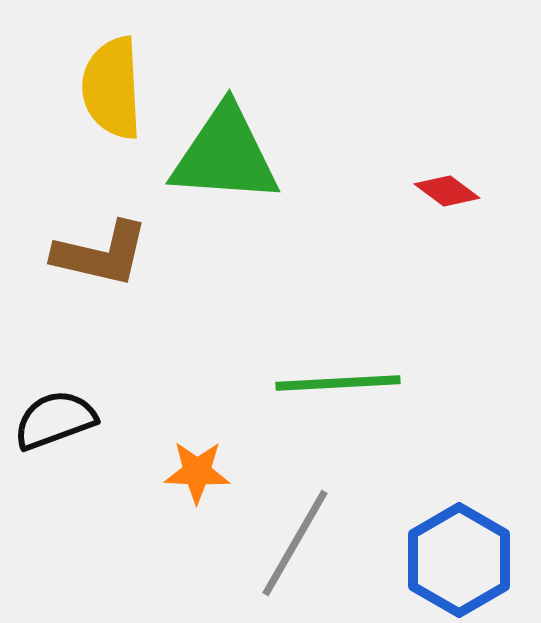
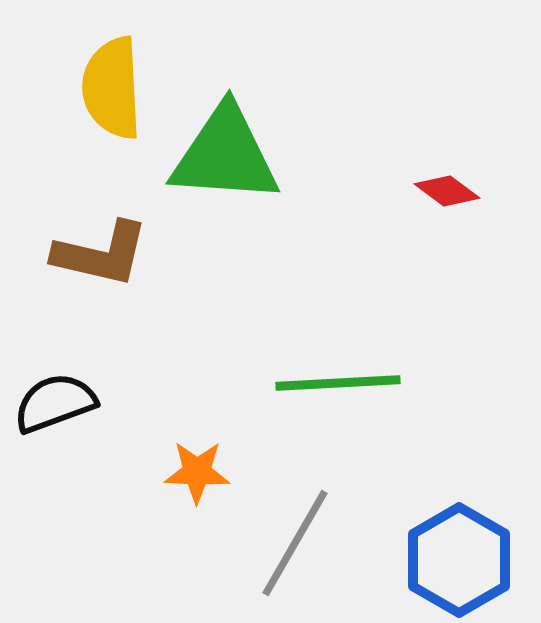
black semicircle: moved 17 px up
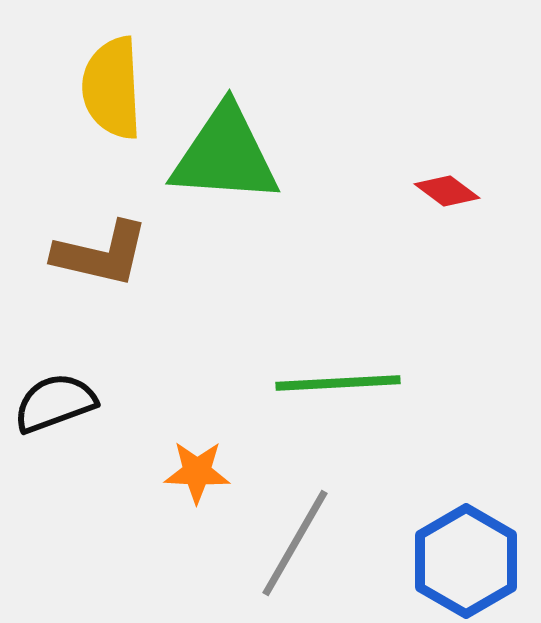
blue hexagon: moved 7 px right, 1 px down
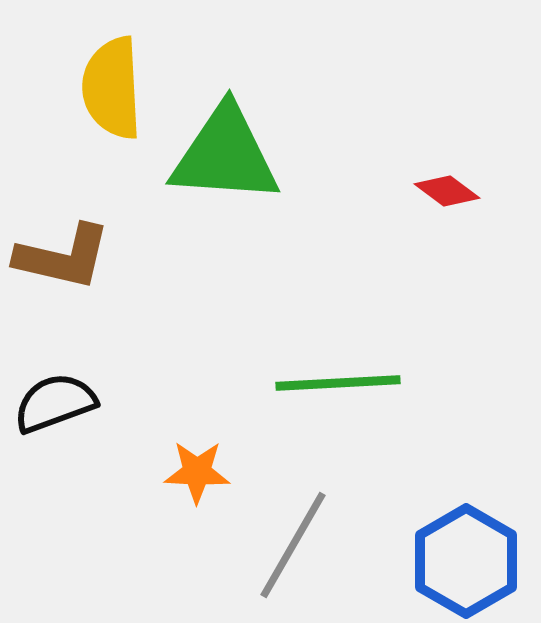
brown L-shape: moved 38 px left, 3 px down
gray line: moved 2 px left, 2 px down
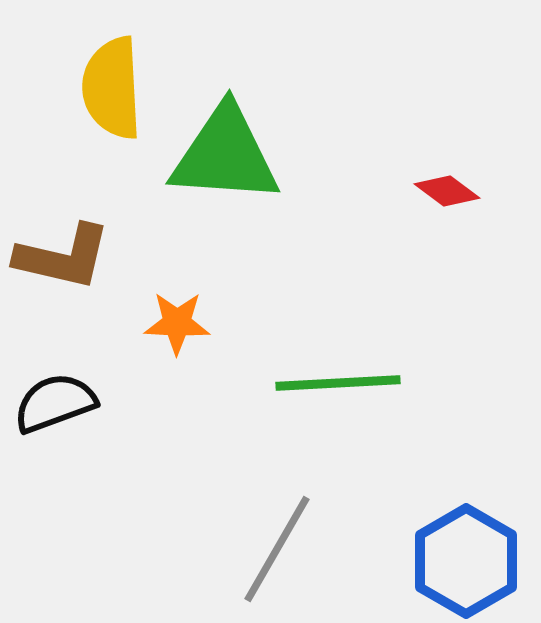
orange star: moved 20 px left, 149 px up
gray line: moved 16 px left, 4 px down
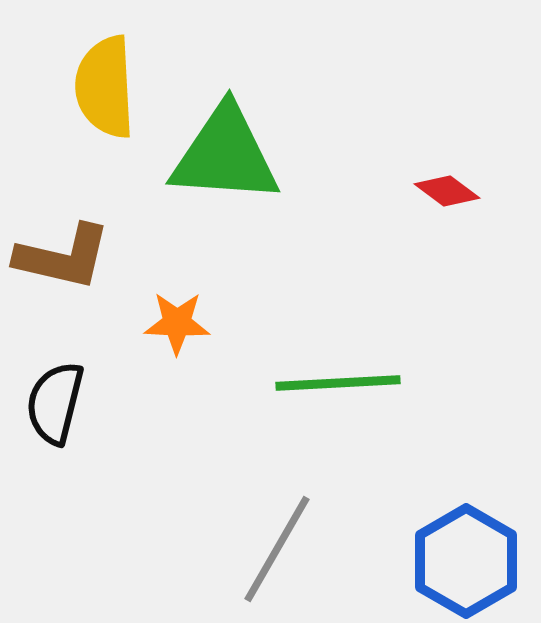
yellow semicircle: moved 7 px left, 1 px up
black semicircle: rotated 56 degrees counterclockwise
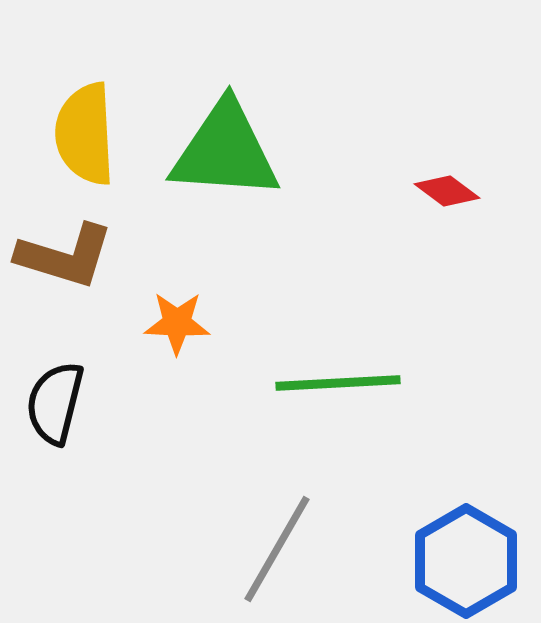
yellow semicircle: moved 20 px left, 47 px down
green triangle: moved 4 px up
brown L-shape: moved 2 px right, 1 px up; rotated 4 degrees clockwise
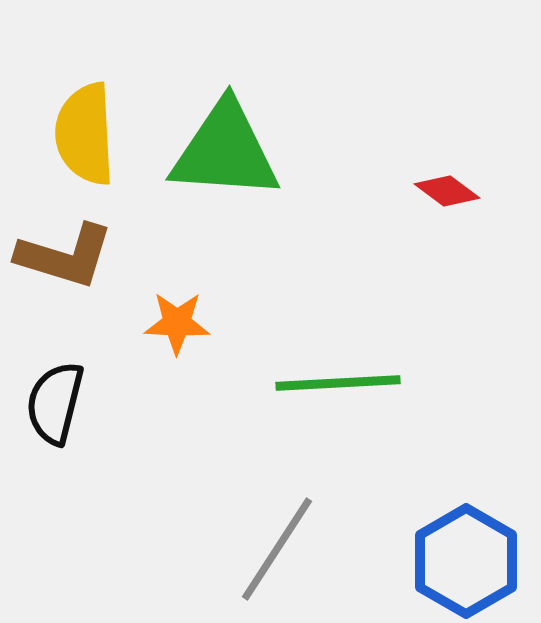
gray line: rotated 3 degrees clockwise
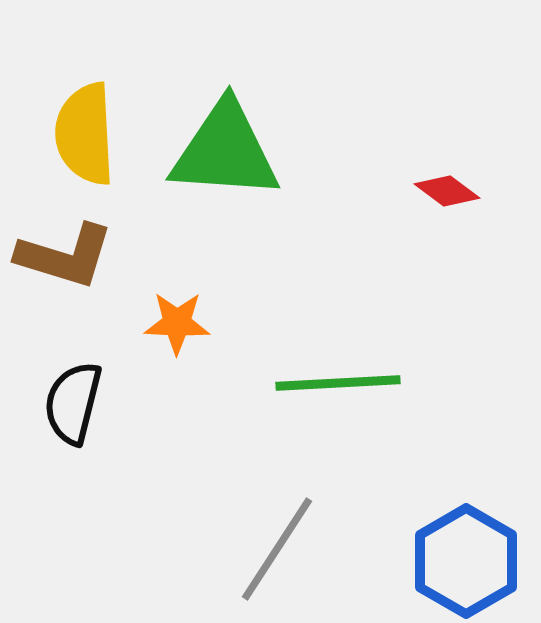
black semicircle: moved 18 px right
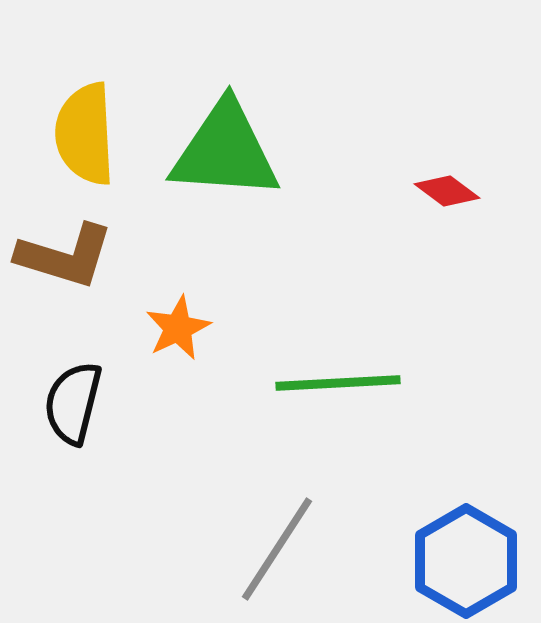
orange star: moved 1 px right, 5 px down; rotated 28 degrees counterclockwise
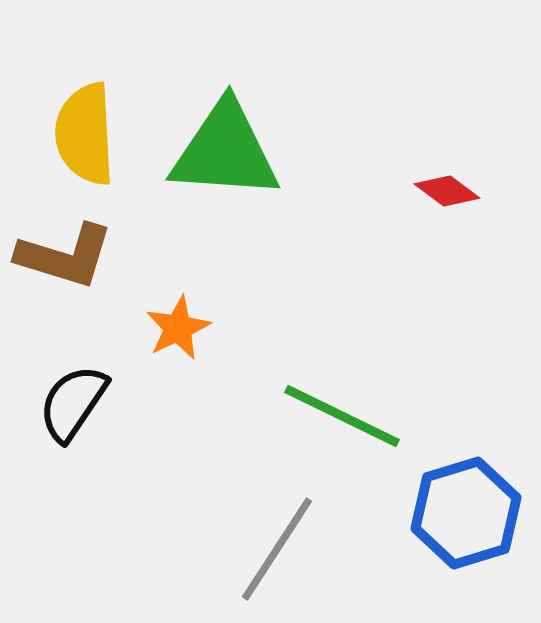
green line: moved 4 px right, 33 px down; rotated 29 degrees clockwise
black semicircle: rotated 20 degrees clockwise
blue hexagon: moved 48 px up; rotated 13 degrees clockwise
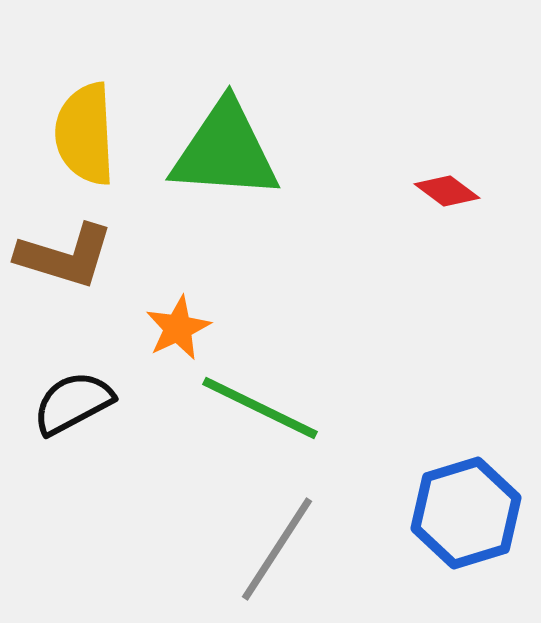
black semicircle: rotated 28 degrees clockwise
green line: moved 82 px left, 8 px up
